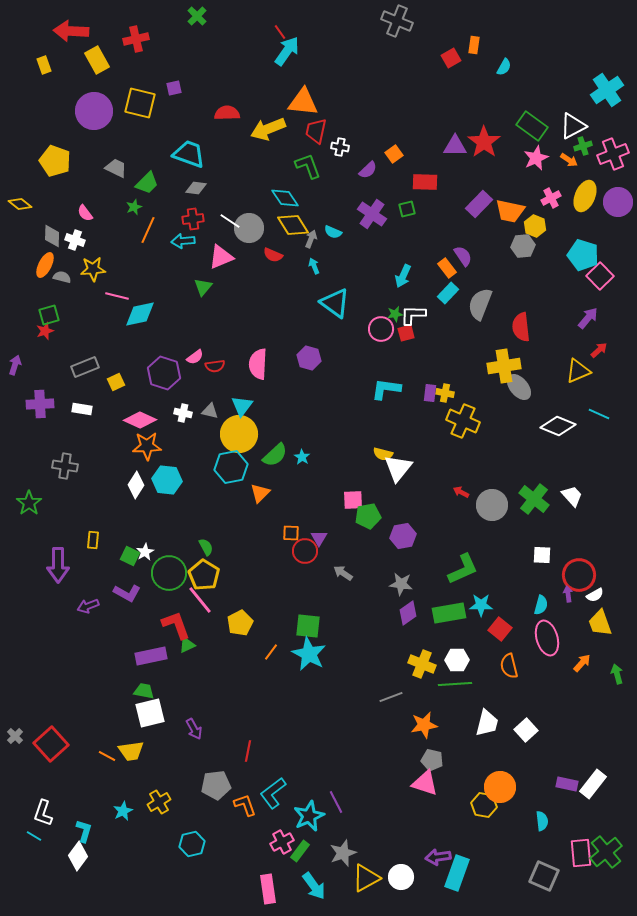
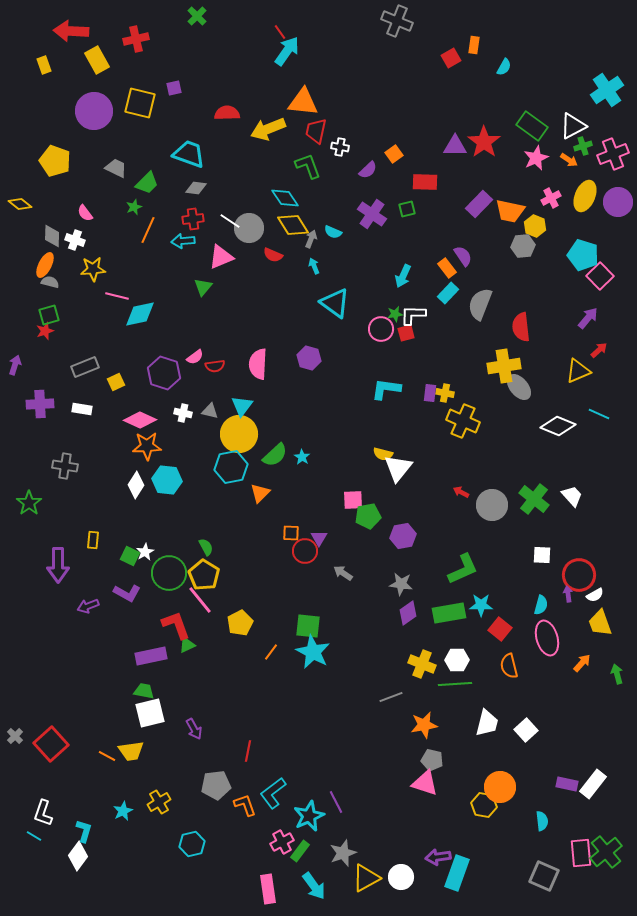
gray semicircle at (62, 277): moved 12 px left, 5 px down
cyan star at (309, 654): moved 4 px right, 2 px up
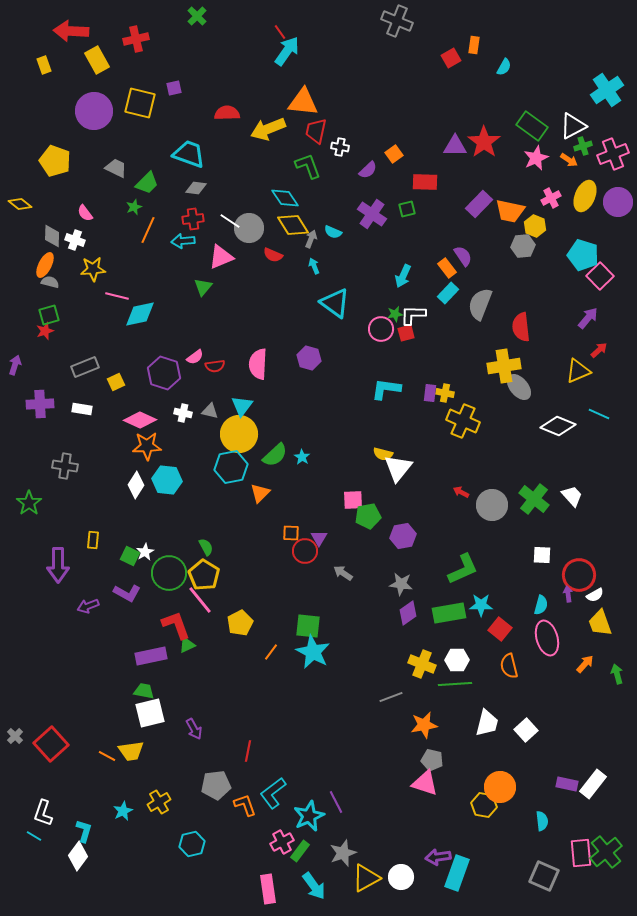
orange arrow at (582, 663): moved 3 px right, 1 px down
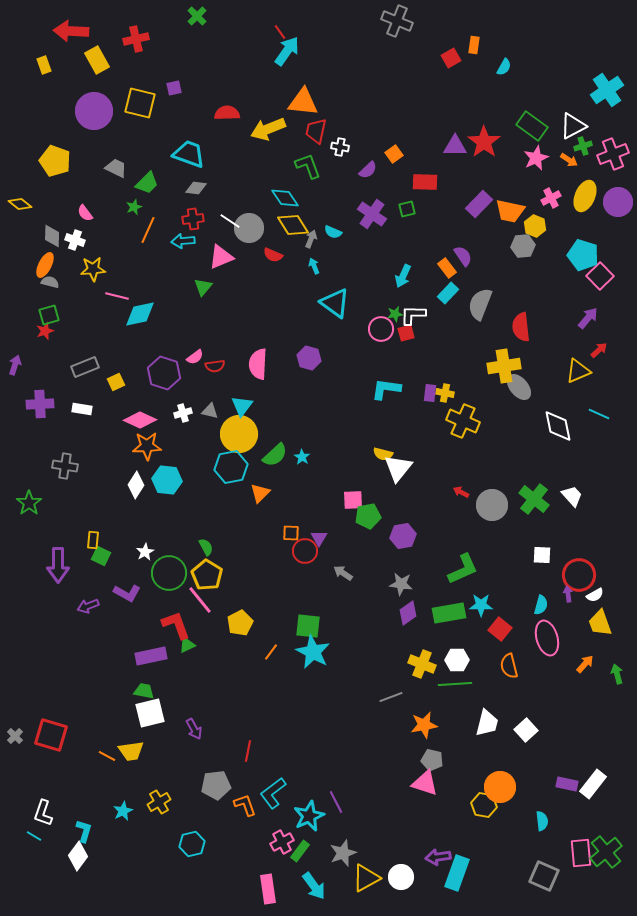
white cross at (183, 413): rotated 30 degrees counterclockwise
white diamond at (558, 426): rotated 56 degrees clockwise
green square at (130, 556): moved 29 px left
yellow pentagon at (204, 575): moved 3 px right
red square at (51, 744): moved 9 px up; rotated 32 degrees counterclockwise
